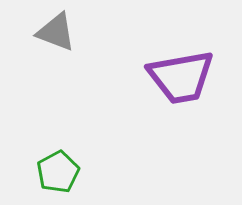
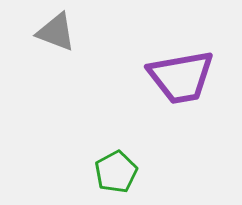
green pentagon: moved 58 px right
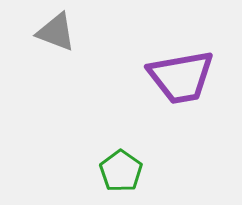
green pentagon: moved 5 px right, 1 px up; rotated 9 degrees counterclockwise
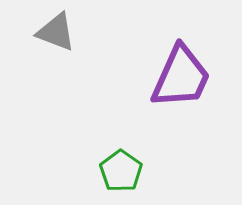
purple trapezoid: rotated 56 degrees counterclockwise
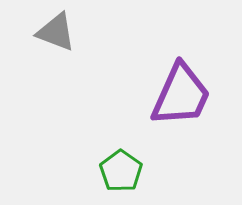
purple trapezoid: moved 18 px down
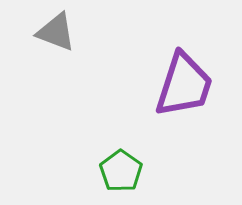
purple trapezoid: moved 3 px right, 10 px up; rotated 6 degrees counterclockwise
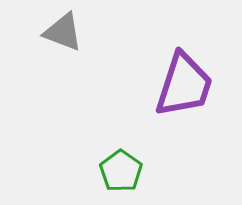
gray triangle: moved 7 px right
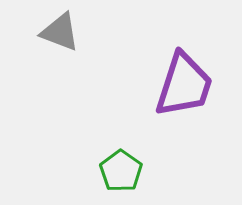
gray triangle: moved 3 px left
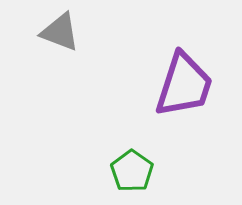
green pentagon: moved 11 px right
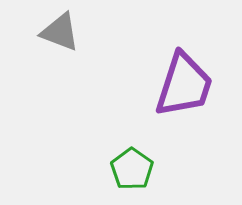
green pentagon: moved 2 px up
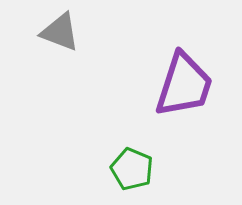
green pentagon: rotated 12 degrees counterclockwise
